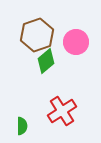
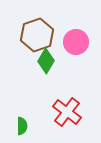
green diamond: rotated 20 degrees counterclockwise
red cross: moved 5 px right, 1 px down; rotated 20 degrees counterclockwise
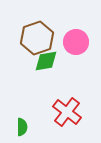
brown hexagon: moved 3 px down
green diamond: rotated 50 degrees clockwise
green semicircle: moved 1 px down
